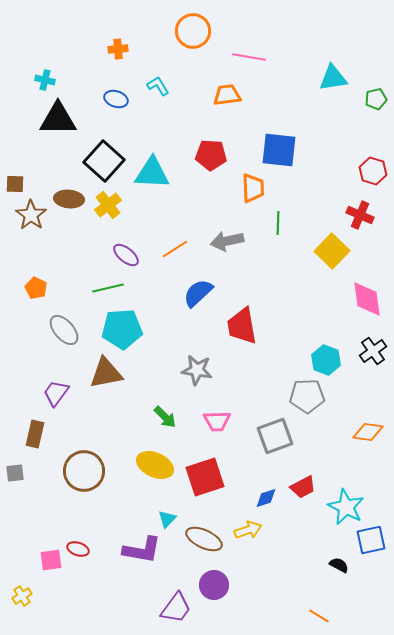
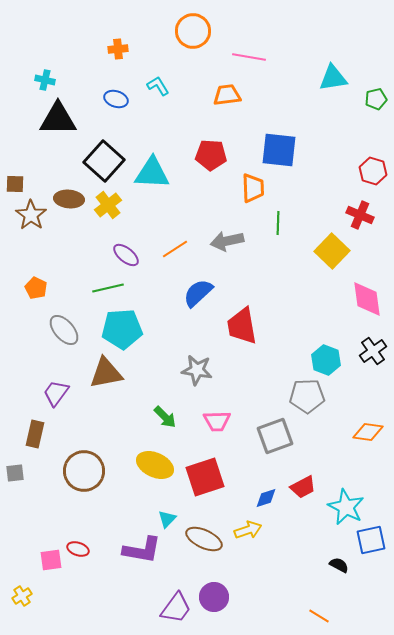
purple circle at (214, 585): moved 12 px down
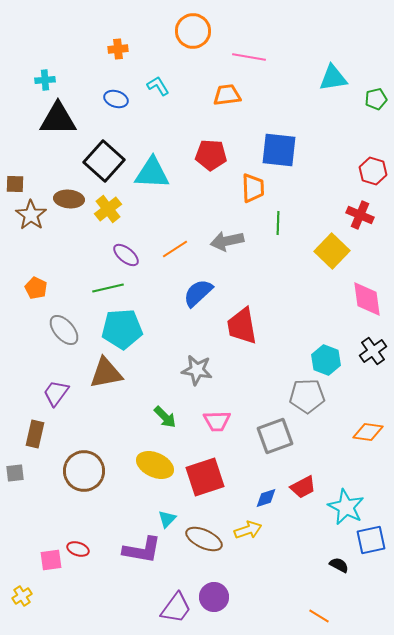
cyan cross at (45, 80): rotated 18 degrees counterclockwise
yellow cross at (108, 205): moved 4 px down
